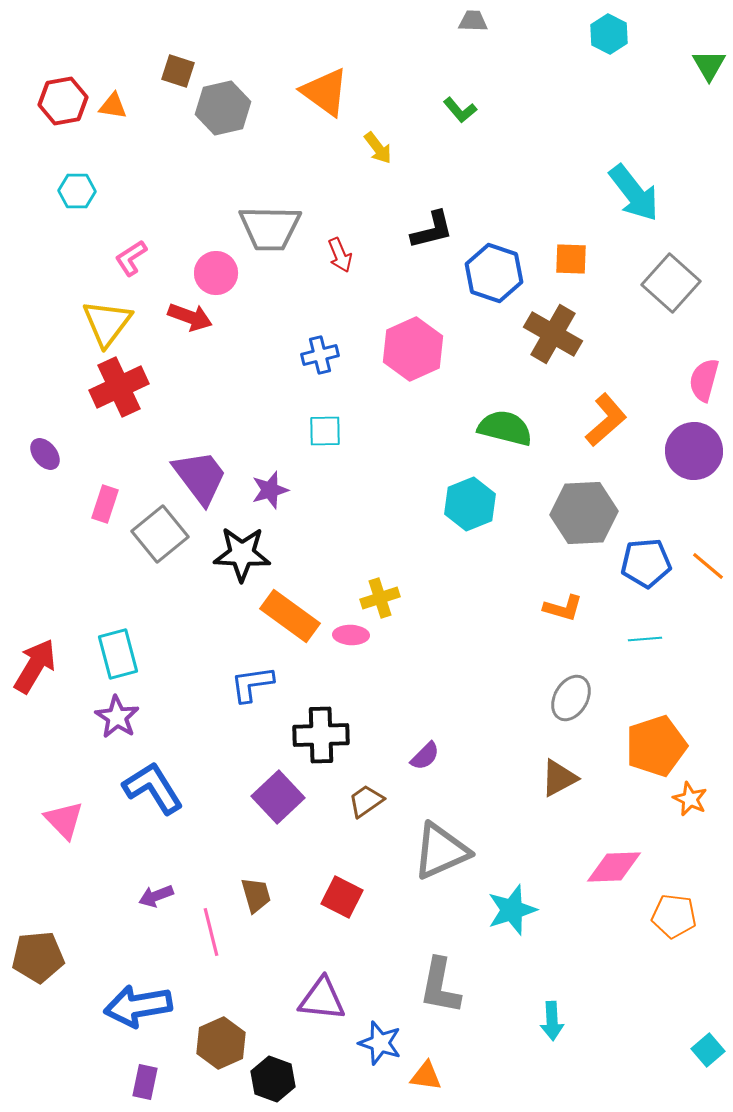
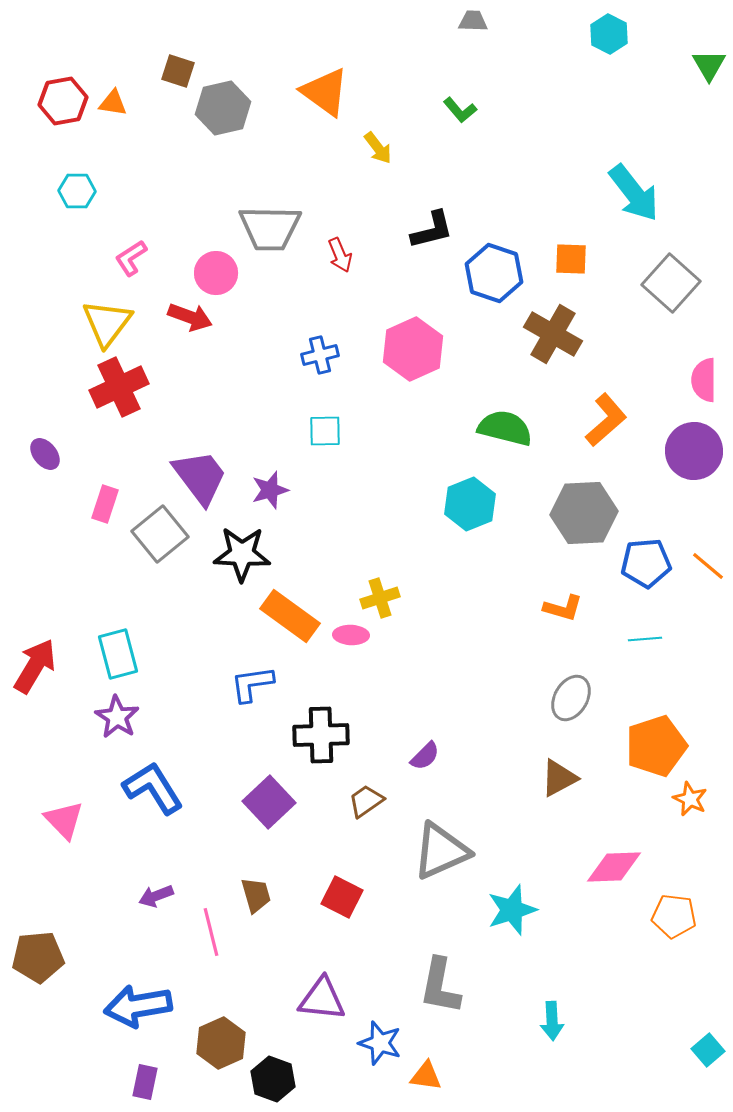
orange triangle at (113, 106): moved 3 px up
pink semicircle at (704, 380): rotated 15 degrees counterclockwise
purple square at (278, 797): moved 9 px left, 5 px down
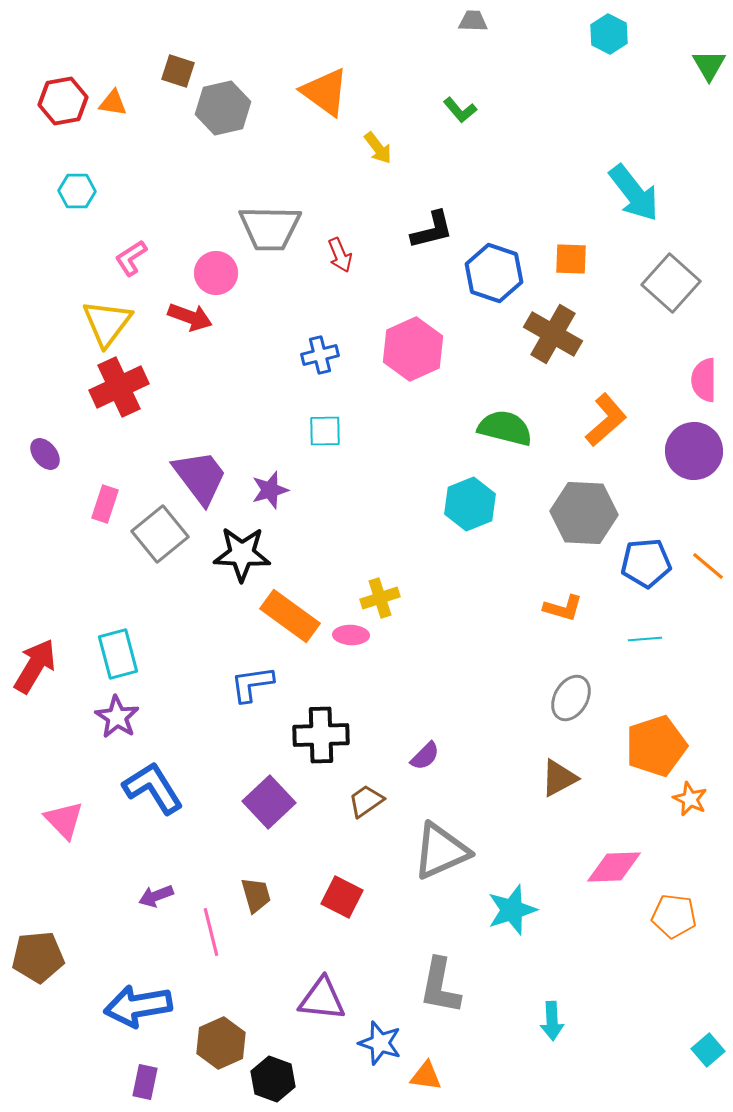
gray hexagon at (584, 513): rotated 6 degrees clockwise
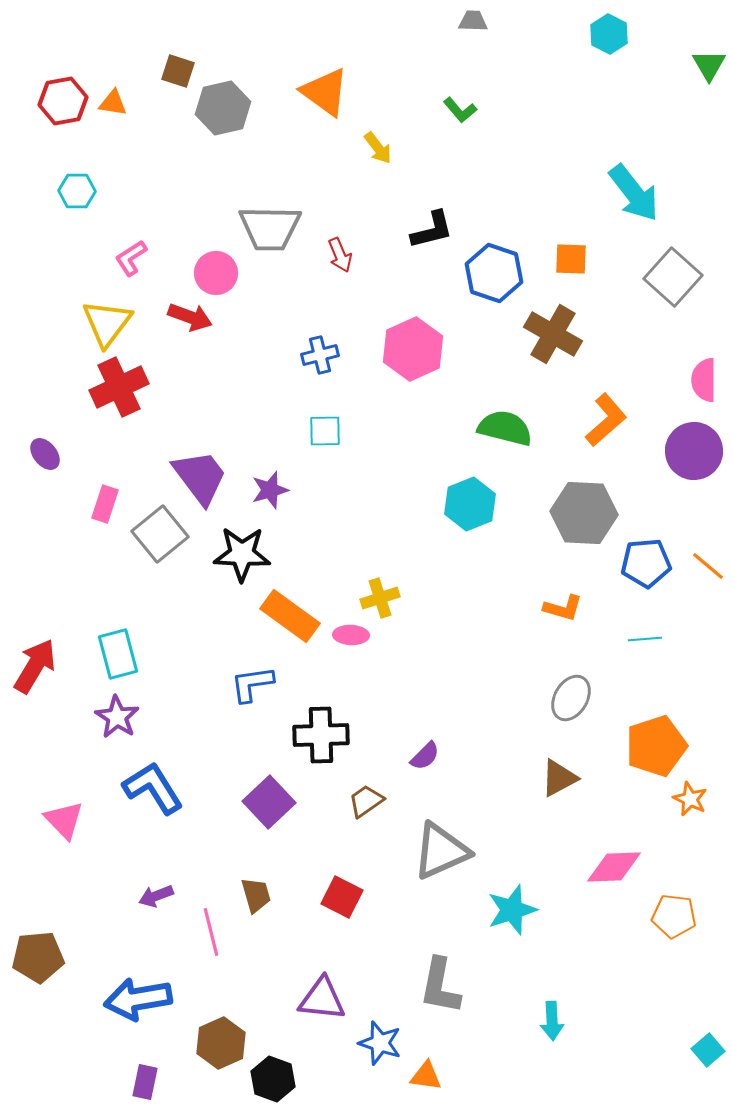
gray square at (671, 283): moved 2 px right, 6 px up
blue arrow at (138, 1006): moved 7 px up
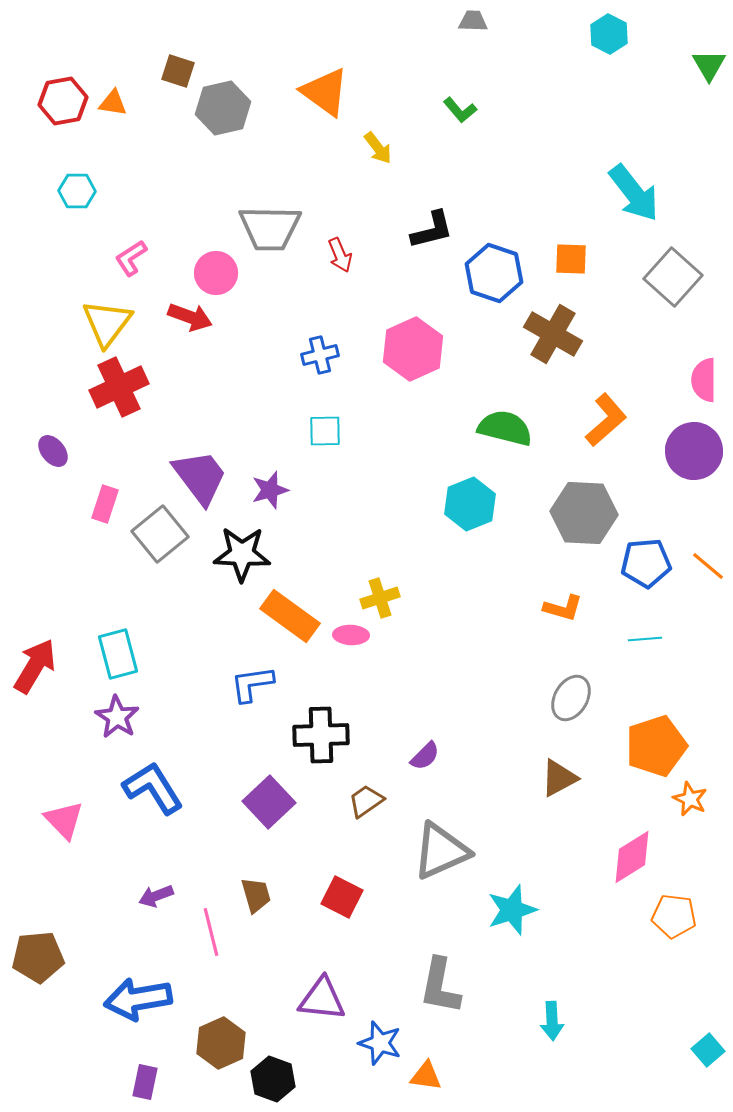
purple ellipse at (45, 454): moved 8 px right, 3 px up
pink diamond at (614, 867): moved 18 px right, 10 px up; rotated 30 degrees counterclockwise
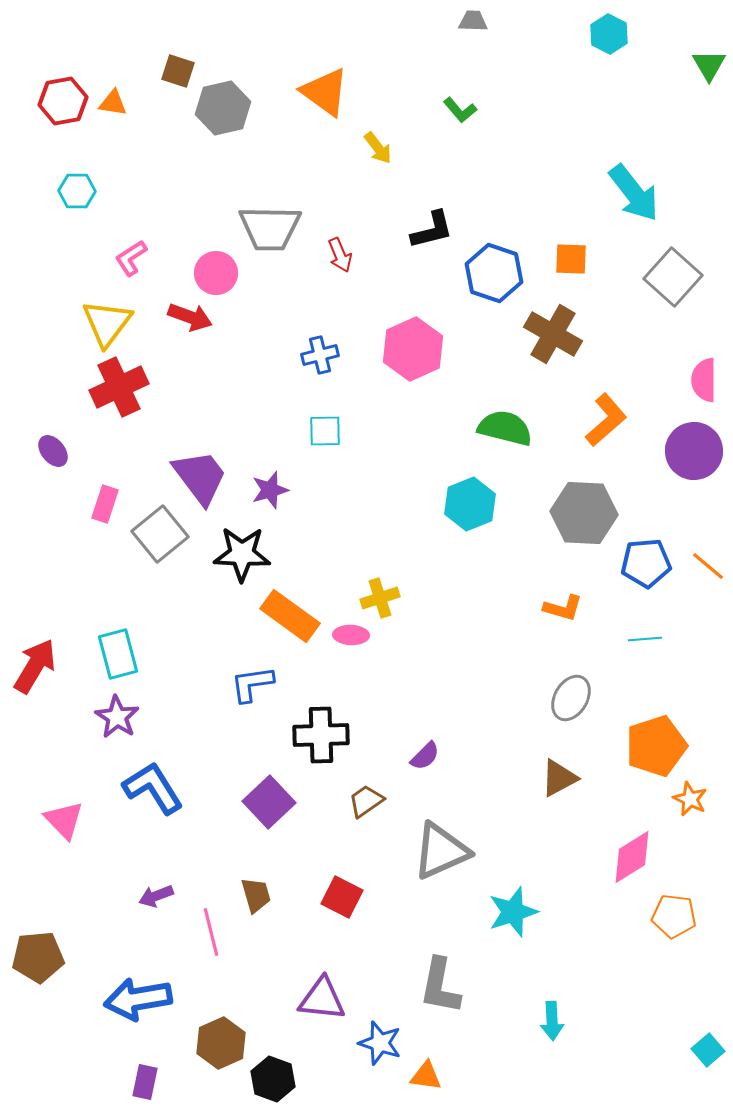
cyan star at (512, 910): moved 1 px right, 2 px down
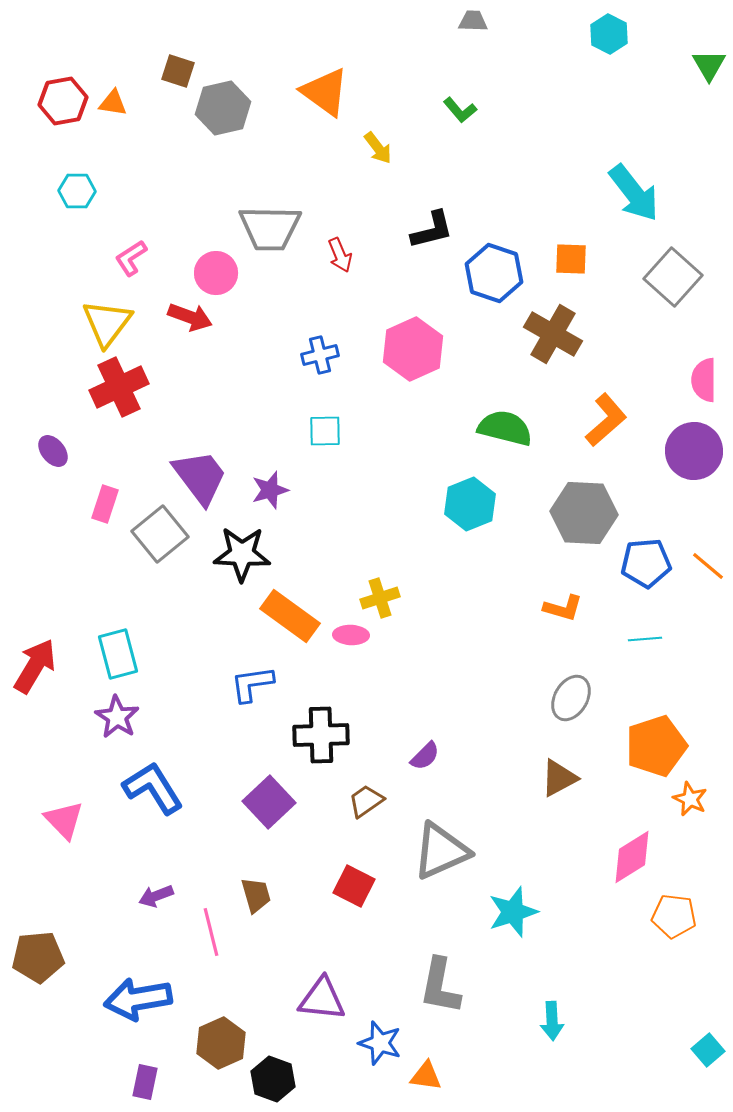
red square at (342, 897): moved 12 px right, 11 px up
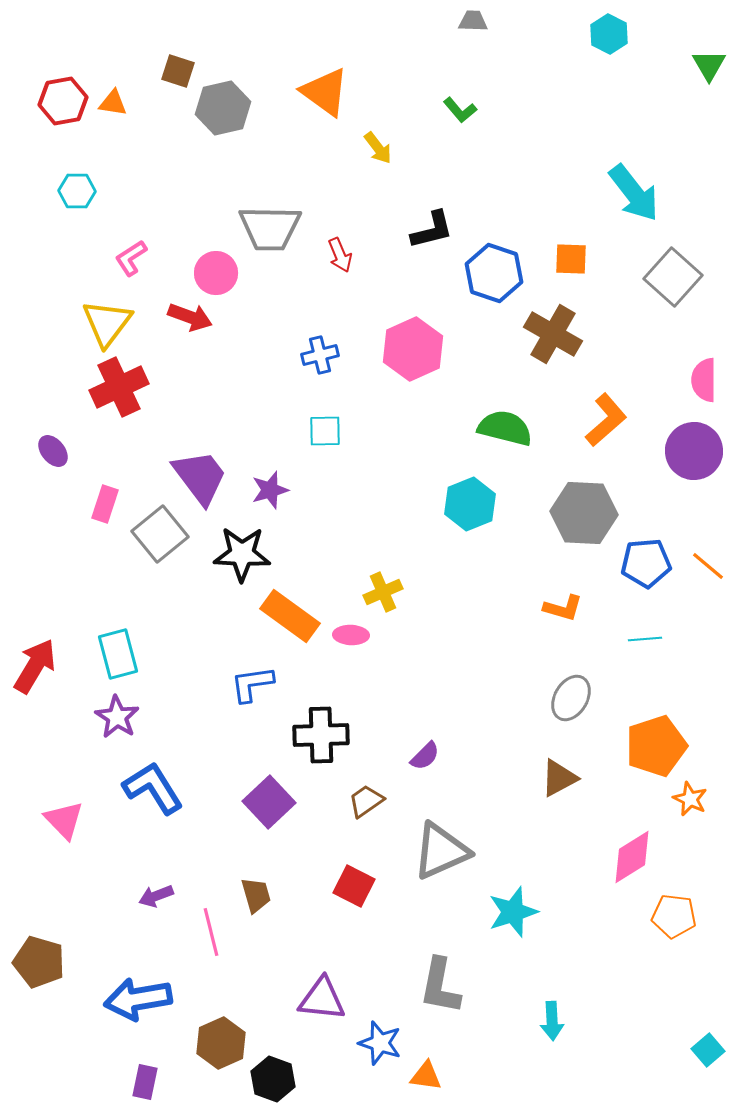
yellow cross at (380, 598): moved 3 px right, 6 px up; rotated 6 degrees counterclockwise
brown pentagon at (38, 957): moved 1 px right, 5 px down; rotated 21 degrees clockwise
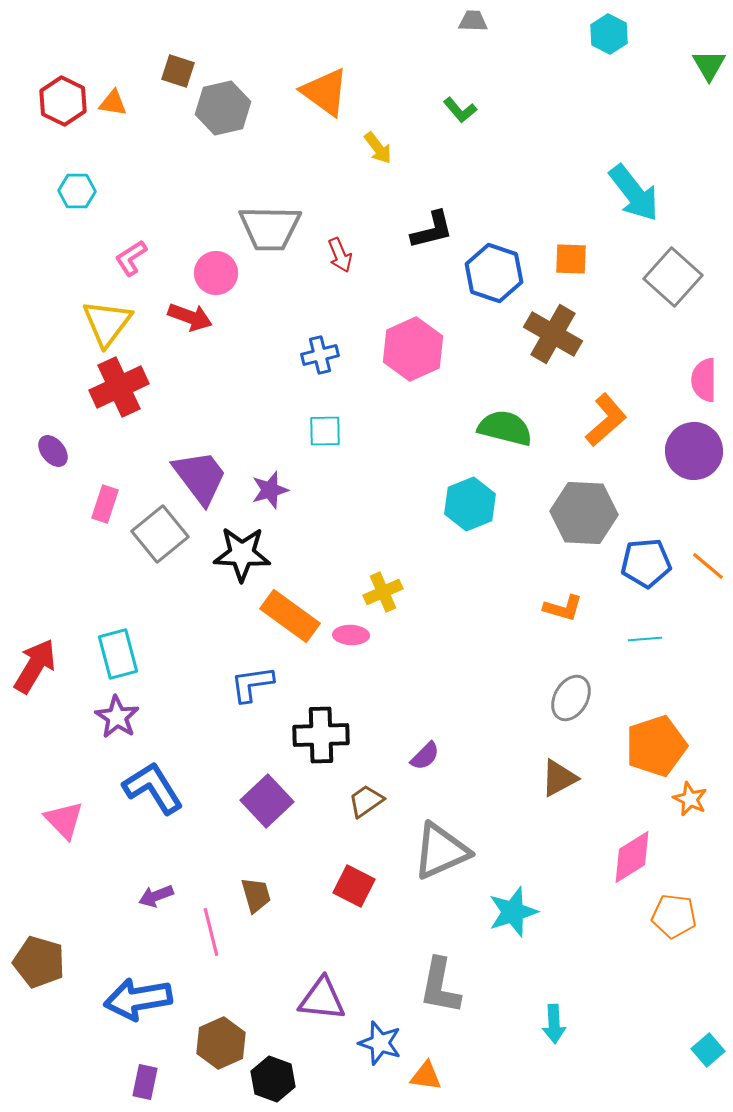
red hexagon at (63, 101): rotated 24 degrees counterclockwise
purple square at (269, 802): moved 2 px left, 1 px up
cyan arrow at (552, 1021): moved 2 px right, 3 px down
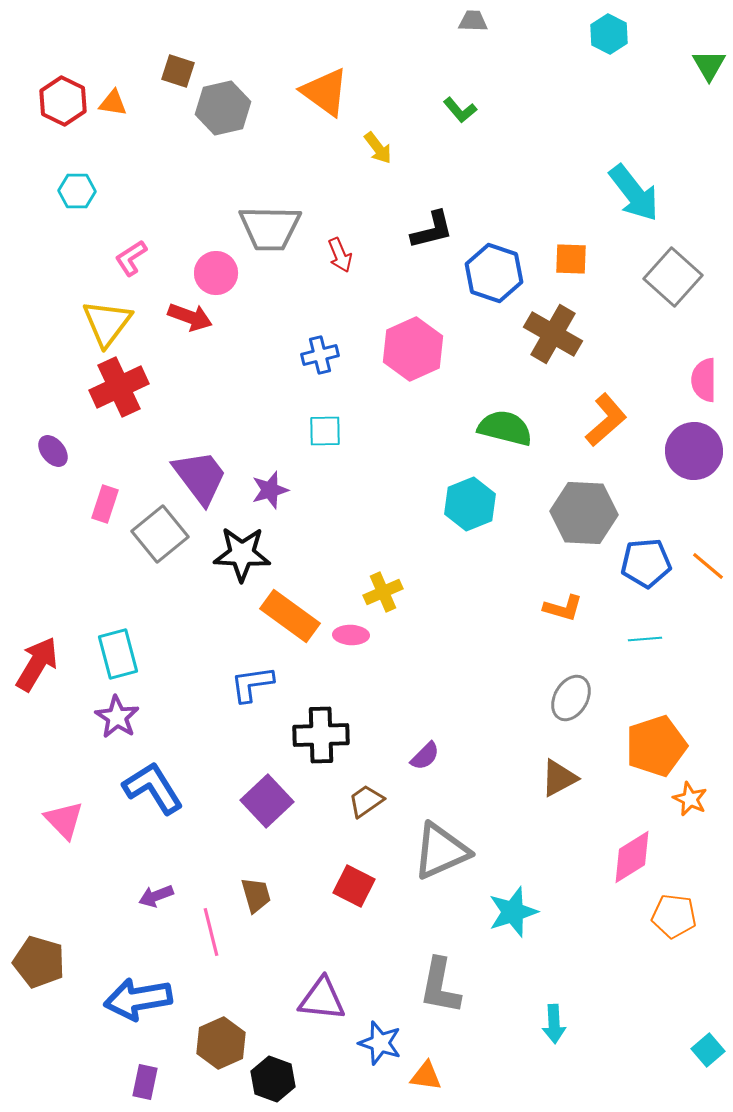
red arrow at (35, 666): moved 2 px right, 2 px up
